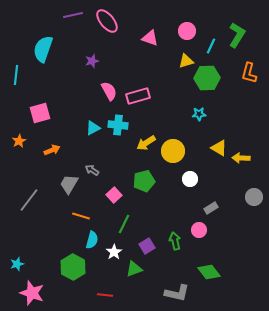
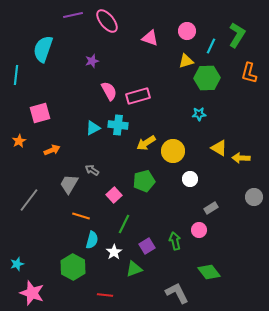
gray L-shape at (177, 293): rotated 130 degrees counterclockwise
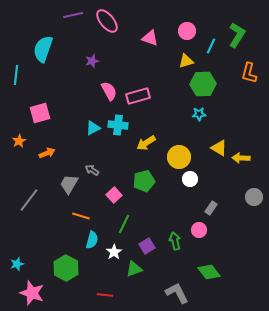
green hexagon at (207, 78): moved 4 px left, 6 px down
orange arrow at (52, 150): moved 5 px left, 3 px down
yellow circle at (173, 151): moved 6 px right, 6 px down
gray rectangle at (211, 208): rotated 24 degrees counterclockwise
green hexagon at (73, 267): moved 7 px left, 1 px down
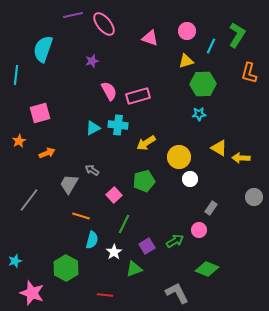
pink ellipse at (107, 21): moved 3 px left, 3 px down
green arrow at (175, 241): rotated 72 degrees clockwise
cyan star at (17, 264): moved 2 px left, 3 px up
green diamond at (209, 272): moved 2 px left, 3 px up; rotated 30 degrees counterclockwise
